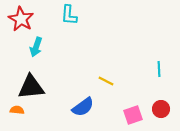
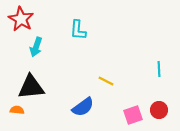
cyan L-shape: moved 9 px right, 15 px down
red circle: moved 2 px left, 1 px down
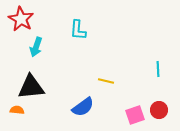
cyan line: moved 1 px left
yellow line: rotated 14 degrees counterclockwise
pink square: moved 2 px right
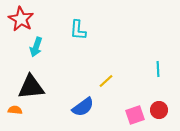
yellow line: rotated 56 degrees counterclockwise
orange semicircle: moved 2 px left
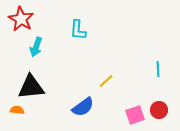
orange semicircle: moved 2 px right
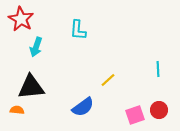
yellow line: moved 2 px right, 1 px up
